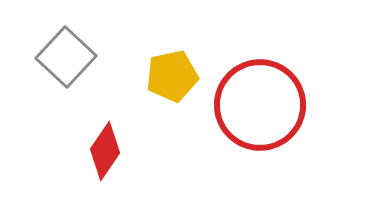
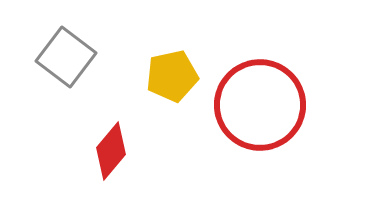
gray square: rotated 6 degrees counterclockwise
red diamond: moved 6 px right; rotated 6 degrees clockwise
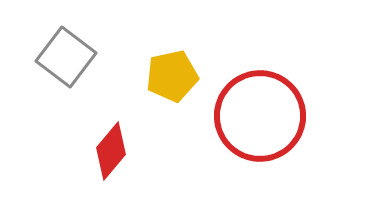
red circle: moved 11 px down
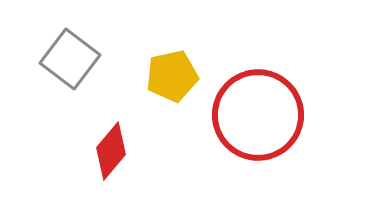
gray square: moved 4 px right, 2 px down
red circle: moved 2 px left, 1 px up
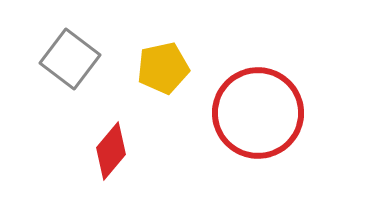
yellow pentagon: moved 9 px left, 8 px up
red circle: moved 2 px up
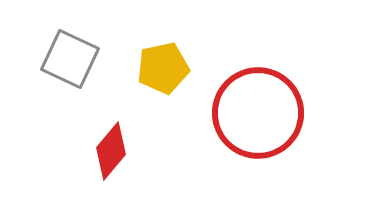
gray square: rotated 12 degrees counterclockwise
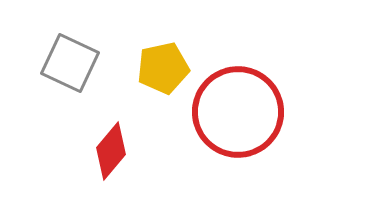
gray square: moved 4 px down
red circle: moved 20 px left, 1 px up
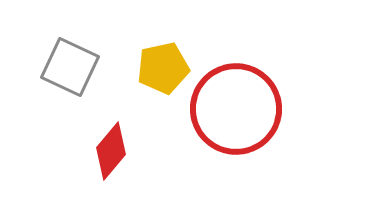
gray square: moved 4 px down
red circle: moved 2 px left, 3 px up
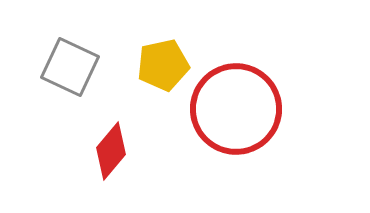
yellow pentagon: moved 3 px up
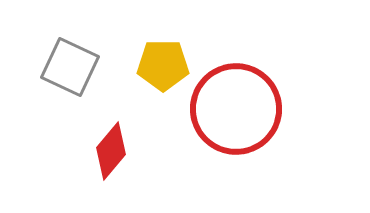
yellow pentagon: rotated 12 degrees clockwise
